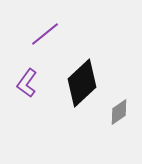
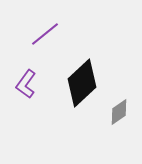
purple L-shape: moved 1 px left, 1 px down
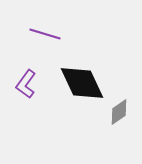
purple line: rotated 56 degrees clockwise
black diamond: rotated 72 degrees counterclockwise
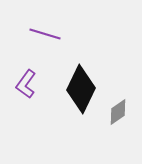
black diamond: moved 1 px left, 6 px down; rotated 51 degrees clockwise
gray diamond: moved 1 px left
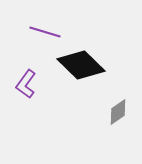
purple line: moved 2 px up
black diamond: moved 24 px up; rotated 72 degrees counterclockwise
